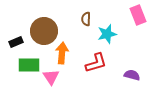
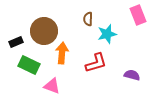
brown semicircle: moved 2 px right
green rectangle: rotated 25 degrees clockwise
pink triangle: moved 1 px right, 9 px down; rotated 36 degrees counterclockwise
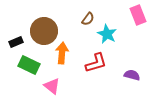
brown semicircle: rotated 144 degrees counterclockwise
cyan star: rotated 30 degrees counterclockwise
pink triangle: rotated 18 degrees clockwise
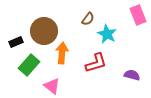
green rectangle: rotated 75 degrees counterclockwise
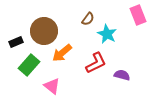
orange arrow: rotated 135 degrees counterclockwise
red L-shape: rotated 10 degrees counterclockwise
purple semicircle: moved 10 px left
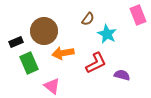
orange arrow: moved 1 px right; rotated 30 degrees clockwise
green rectangle: moved 2 px up; rotated 65 degrees counterclockwise
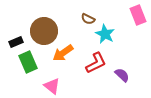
brown semicircle: rotated 80 degrees clockwise
cyan star: moved 2 px left
orange arrow: rotated 25 degrees counterclockwise
green rectangle: moved 1 px left, 1 px up
purple semicircle: rotated 28 degrees clockwise
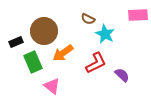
pink rectangle: rotated 72 degrees counterclockwise
green rectangle: moved 5 px right
